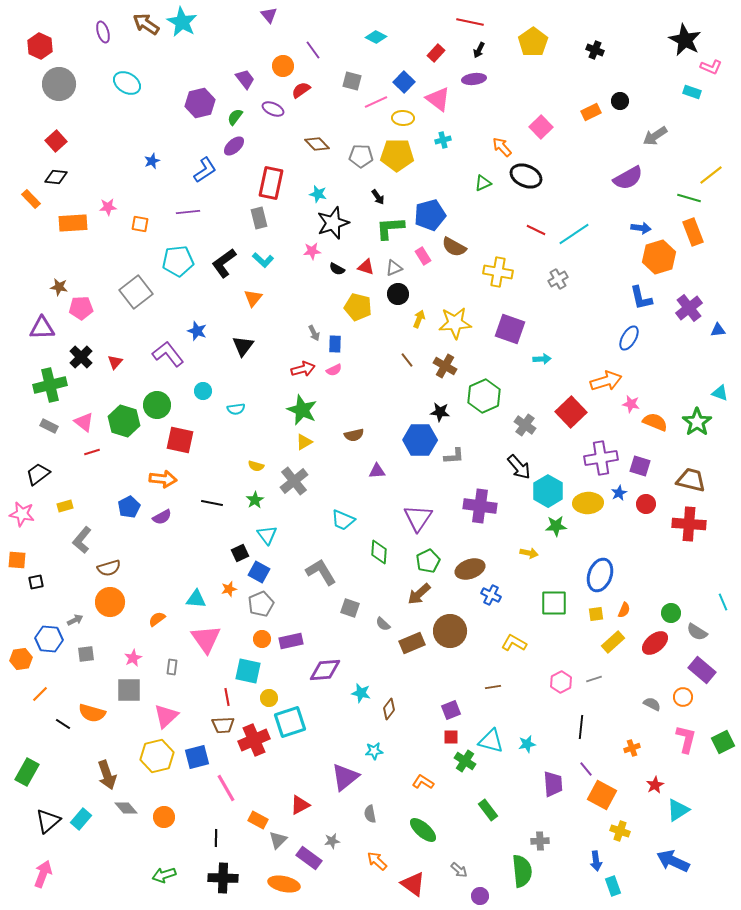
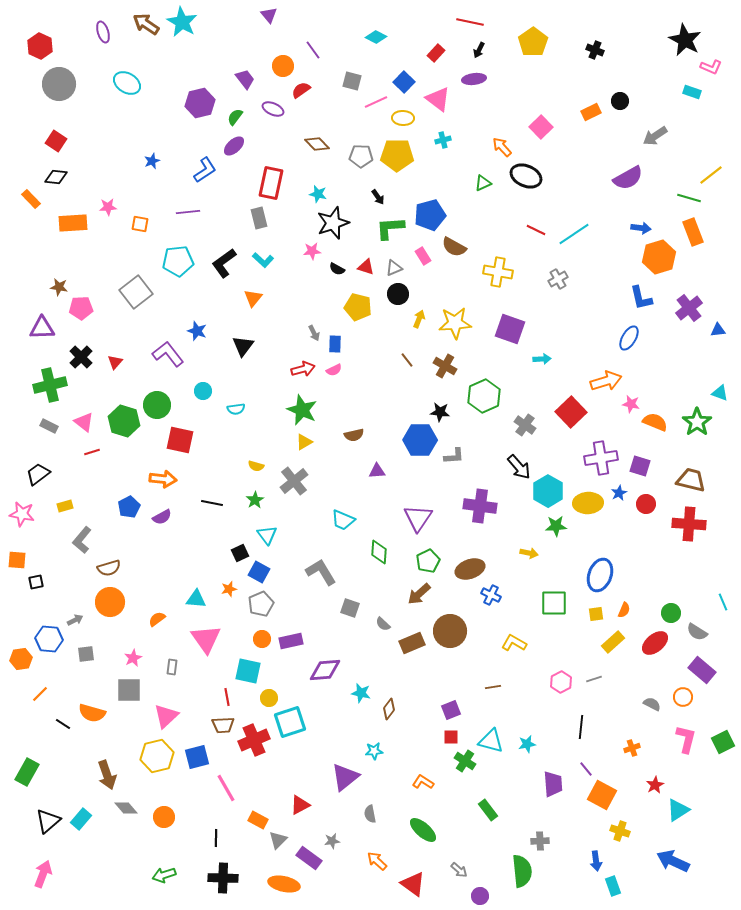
red square at (56, 141): rotated 15 degrees counterclockwise
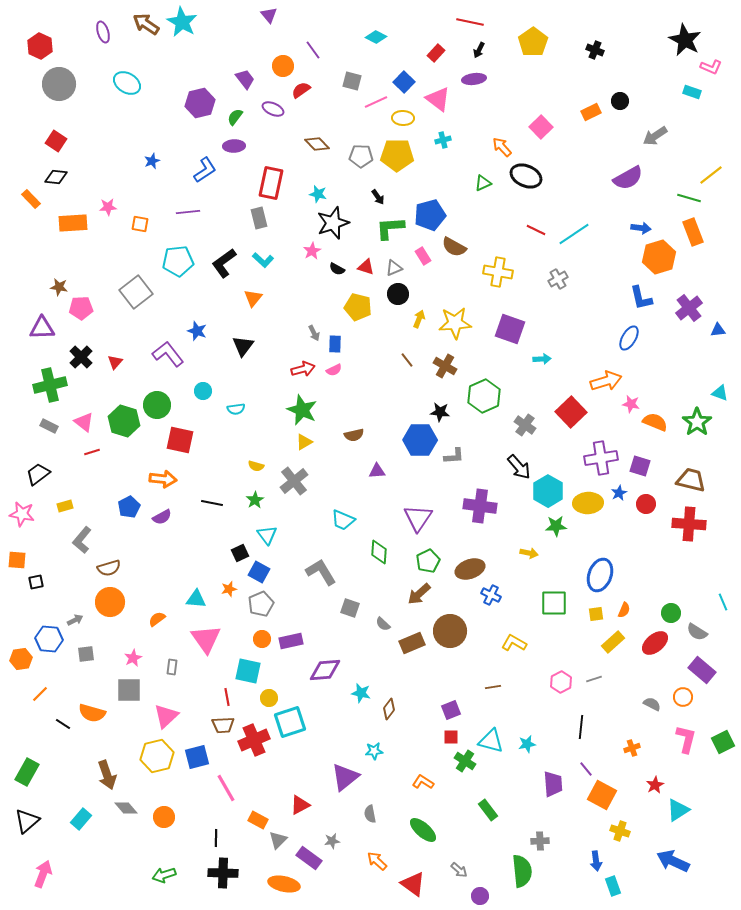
purple ellipse at (234, 146): rotated 40 degrees clockwise
pink star at (312, 251): rotated 24 degrees counterclockwise
black triangle at (48, 821): moved 21 px left
black cross at (223, 878): moved 5 px up
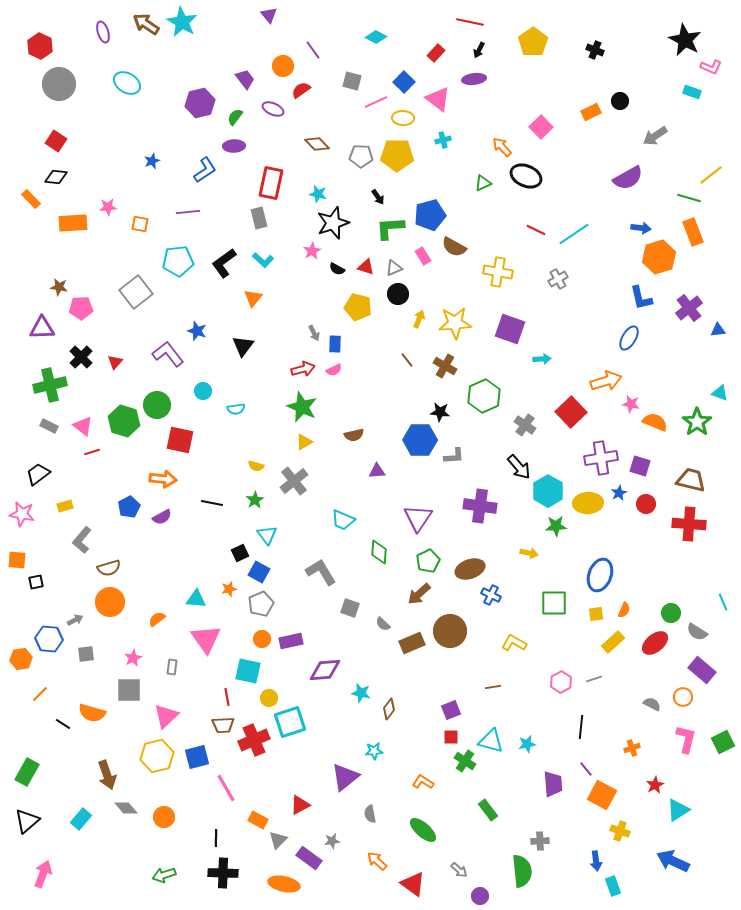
green star at (302, 410): moved 3 px up
pink triangle at (84, 422): moved 1 px left, 4 px down
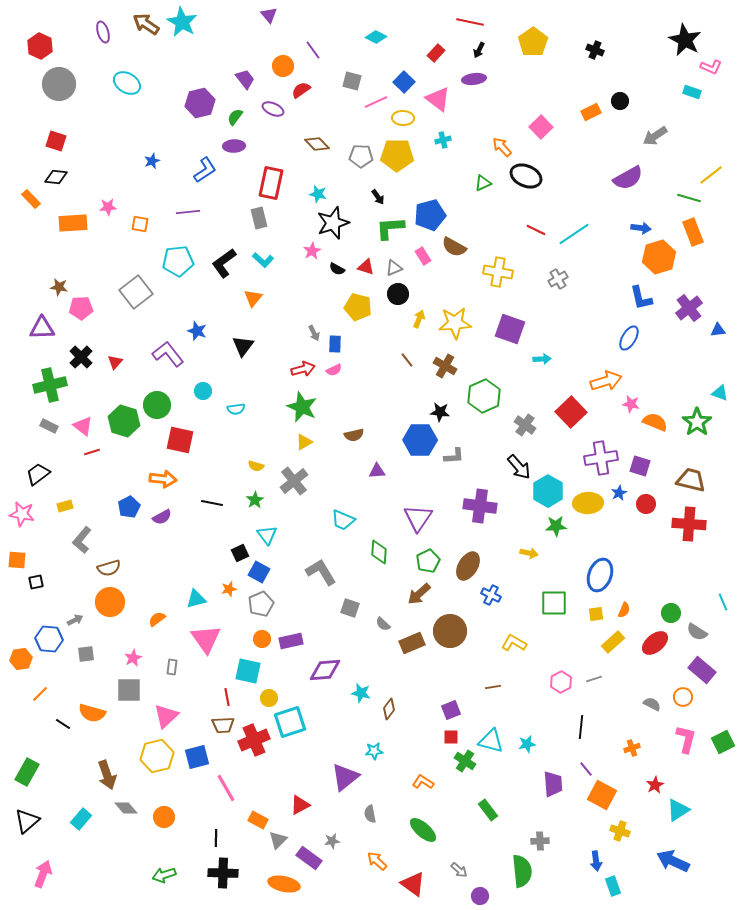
red square at (56, 141): rotated 15 degrees counterclockwise
brown ellipse at (470, 569): moved 2 px left, 3 px up; rotated 40 degrees counterclockwise
cyan triangle at (196, 599): rotated 20 degrees counterclockwise
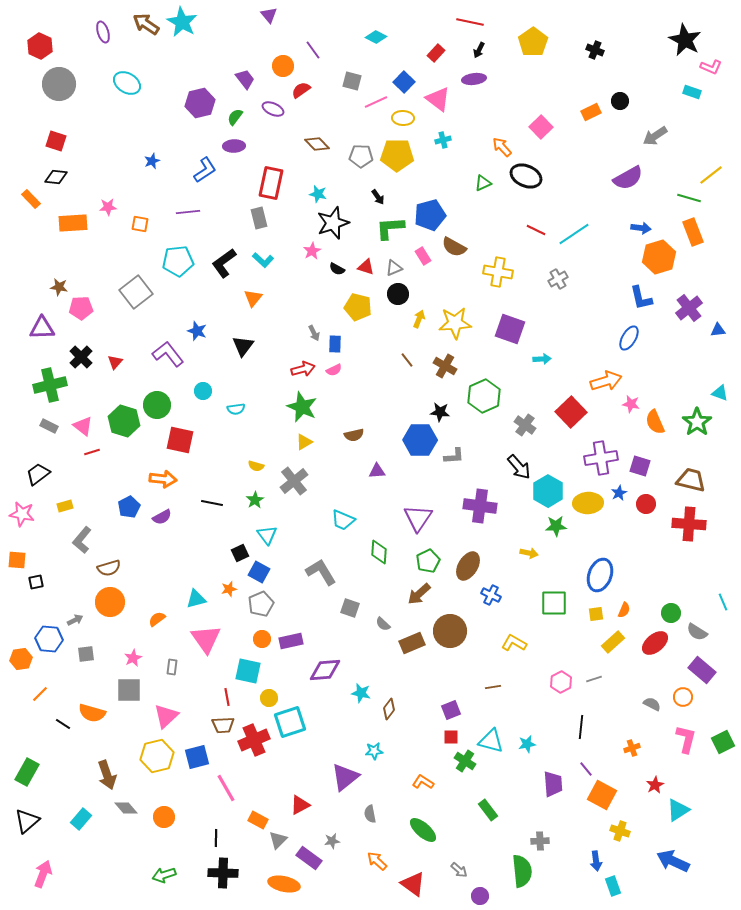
orange semicircle at (655, 422): rotated 135 degrees counterclockwise
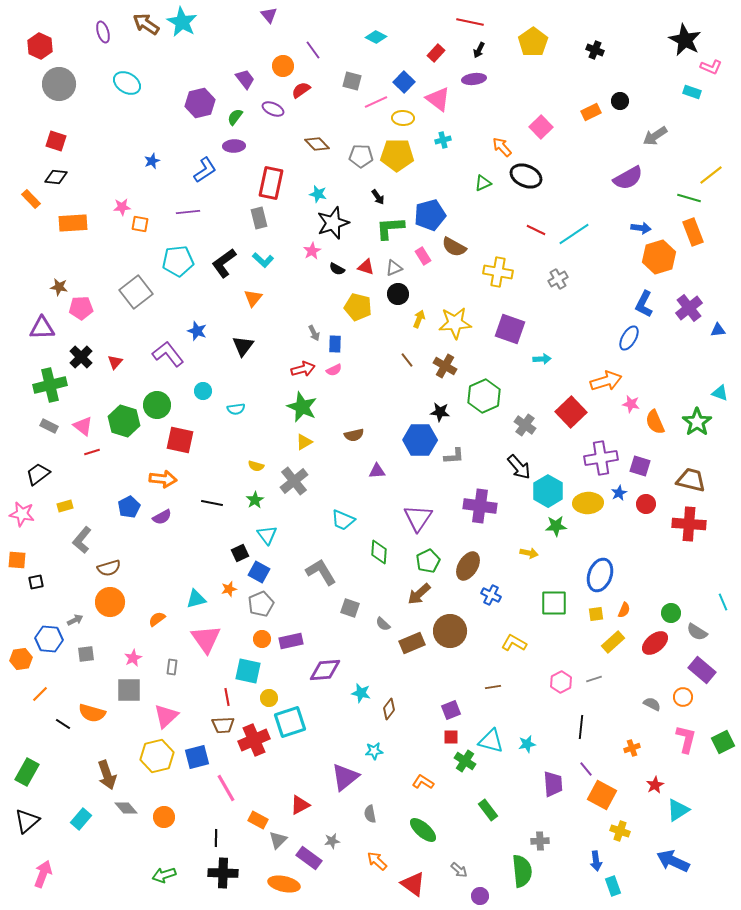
pink star at (108, 207): moved 14 px right
blue L-shape at (641, 298): moved 3 px right, 6 px down; rotated 40 degrees clockwise
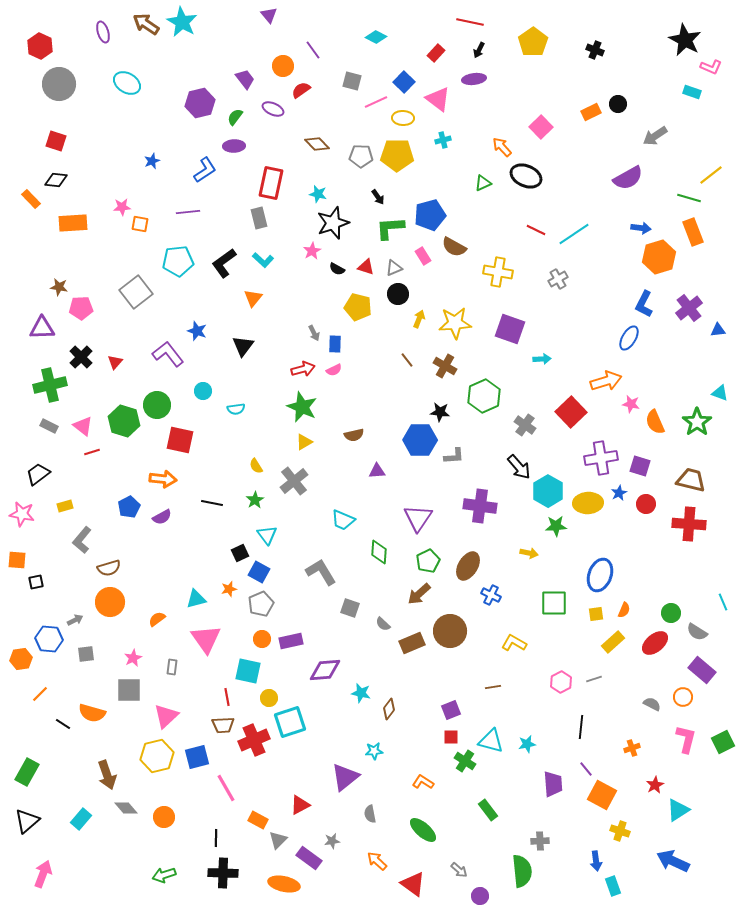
black circle at (620, 101): moved 2 px left, 3 px down
black diamond at (56, 177): moved 3 px down
yellow semicircle at (256, 466): rotated 42 degrees clockwise
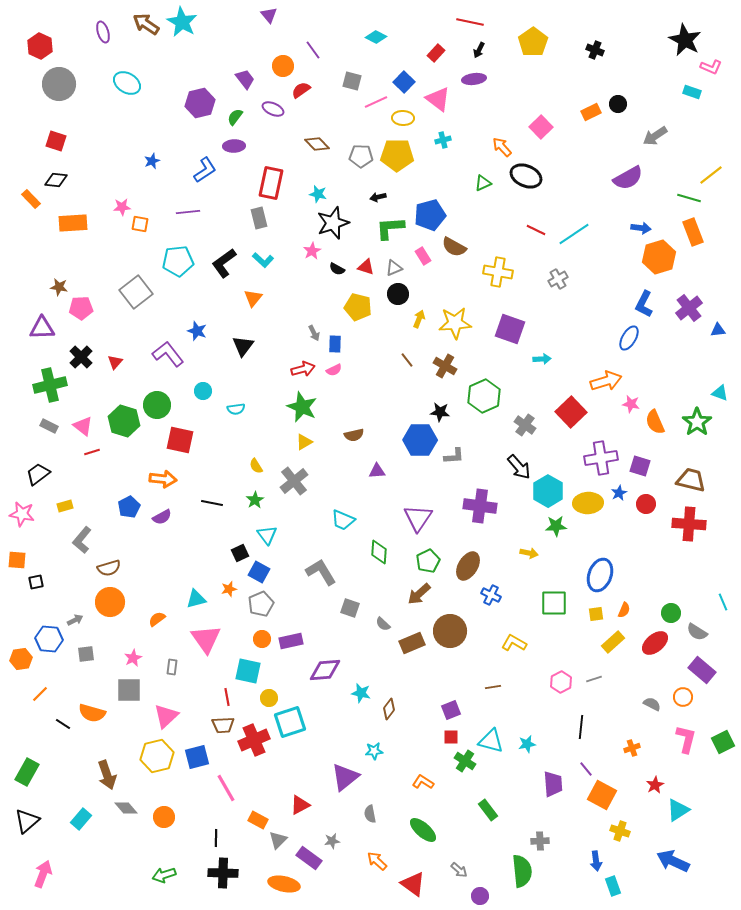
black arrow at (378, 197): rotated 112 degrees clockwise
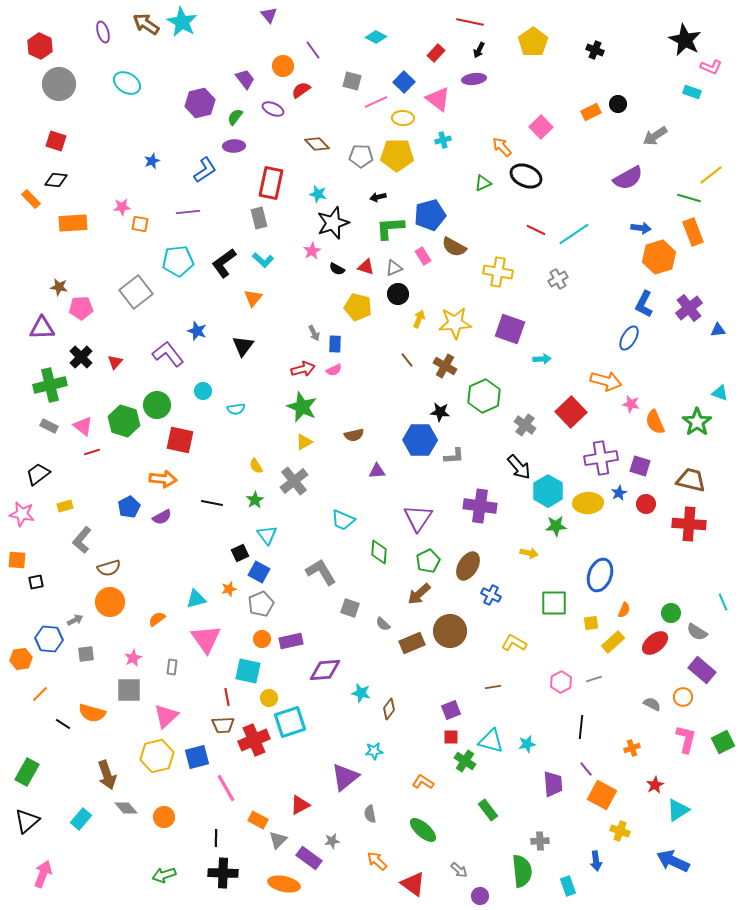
orange arrow at (606, 381): rotated 32 degrees clockwise
yellow square at (596, 614): moved 5 px left, 9 px down
cyan rectangle at (613, 886): moved 45 px left
